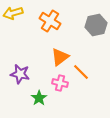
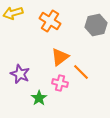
purple star: rotated 12 degrees clockwise
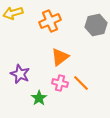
orange cross: rotated 35 degrees clockwise
orange line: moved 11 px down
